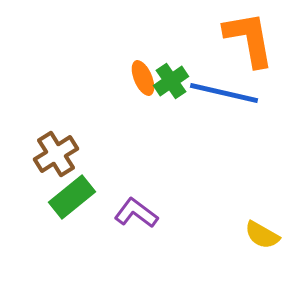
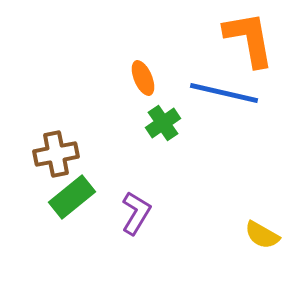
green cross: moved 8 px left, 42 px down
brown cross: rotated 21 degrees clockwise
purple L-shape: rotated 84 degrees clockwise
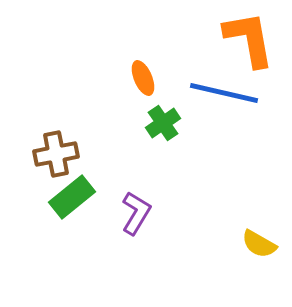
yellow semicircle: moved 3 px left, 9 px down
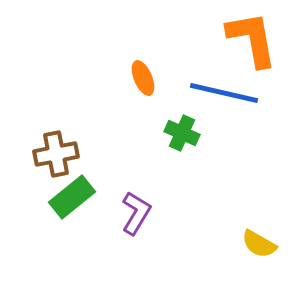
orange L-shape: moved 3 px right
green cross: moved 19 px right, 10 px down; rotated 32 degrees counterclockwise
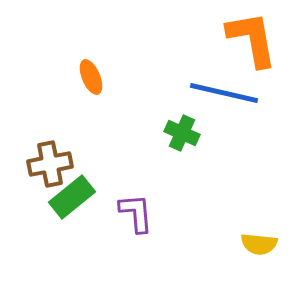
orange ellipse: moved 52 px left, 1 px up
brown cross: moved 6 px left, 10 px down
purple L-shape: rotated 36 degrees counterclockwise
yellow semicircle: rotated 24 degrees counterclockwise
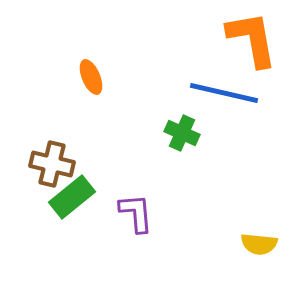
brown cross: moved 2 px right; rotated 24 degrees clockwise
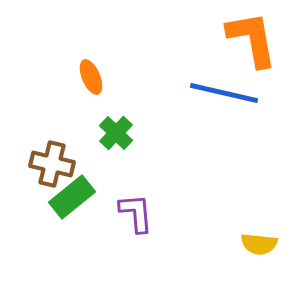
green cross: moved 66 px left; rotated 20 degrees clockwise
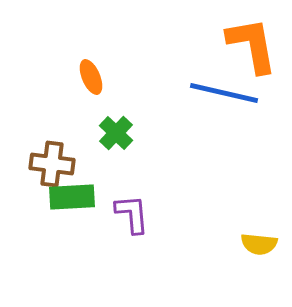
orange L-shape: moved 6 px down
brown cross: rotated 6 degrees counterclockwise
green rectangle: rotated 36 degrees clockwise
purple L-shape: moved 4 px left, 1 px down
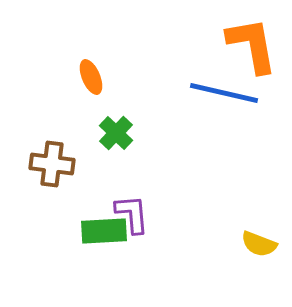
green rectangle: moved 32 px right, 34 px down
yellow semicircle: rotated 15 degrees clockwise
